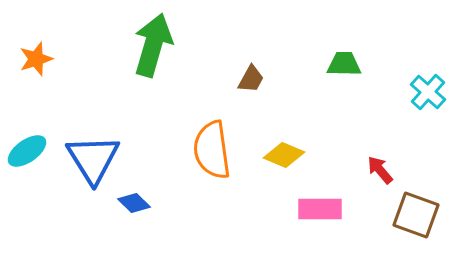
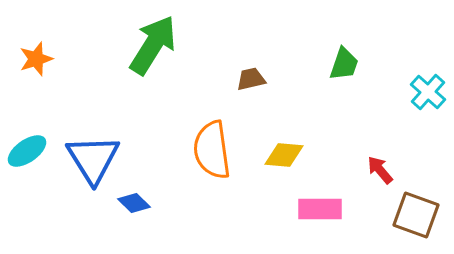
green arrow: rotated 16 degrees clockwise
green trapezoid: rotated 108 degrees clockwise
brown trapezoid: rotated 132 degrees counterclockwise
yellow diamond: rotated 18 degrees counterclockwise
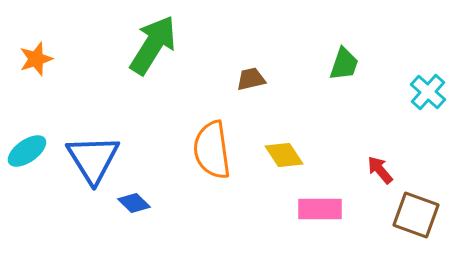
yellow diamond: rotated 51 degrees clockwise
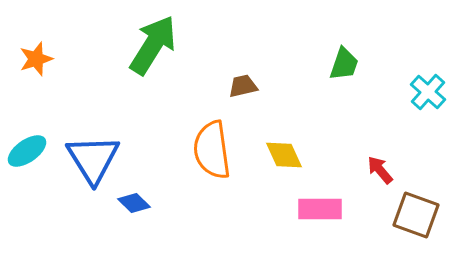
brown trapezoid: moved 8 px left, 7 px down
yellow diamond: rotated 9 degrees clockwise
